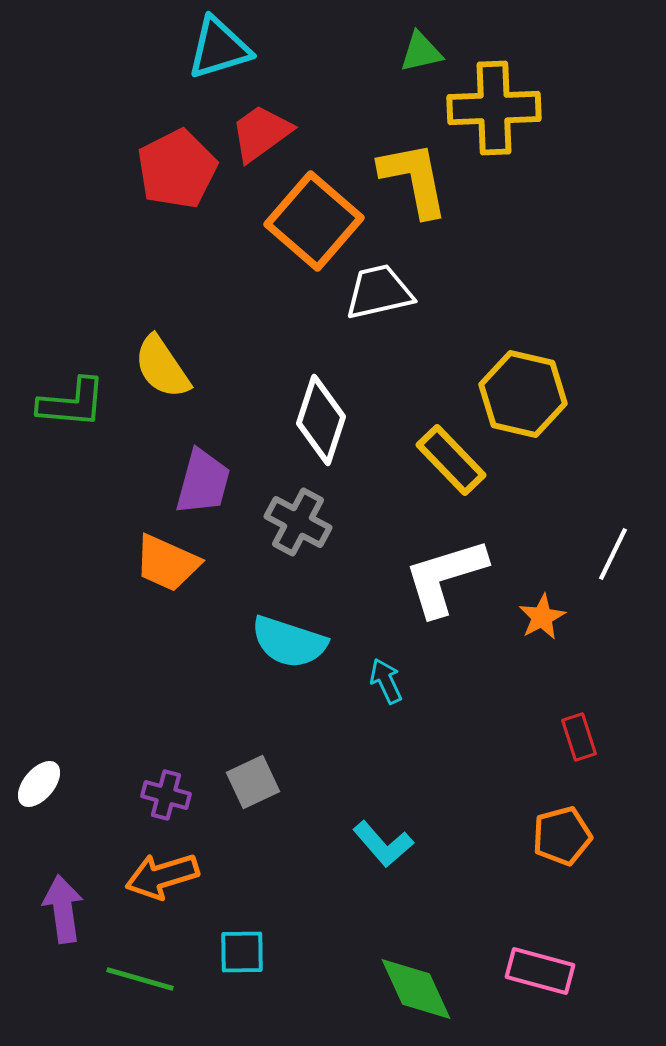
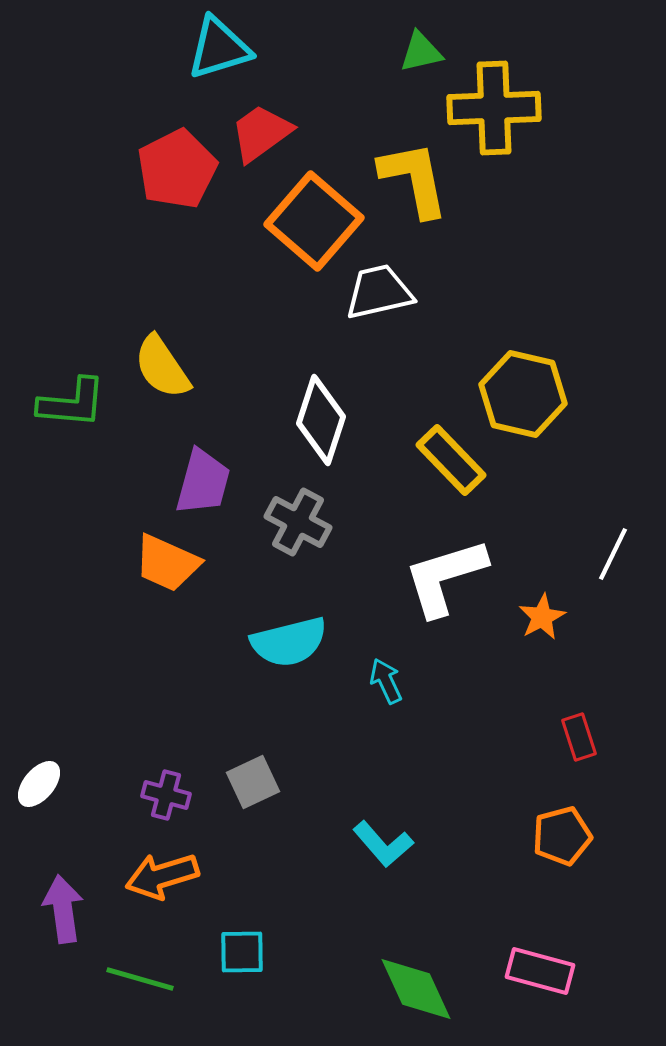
cyan semicircle: rotated 32 degrees counterclockwise
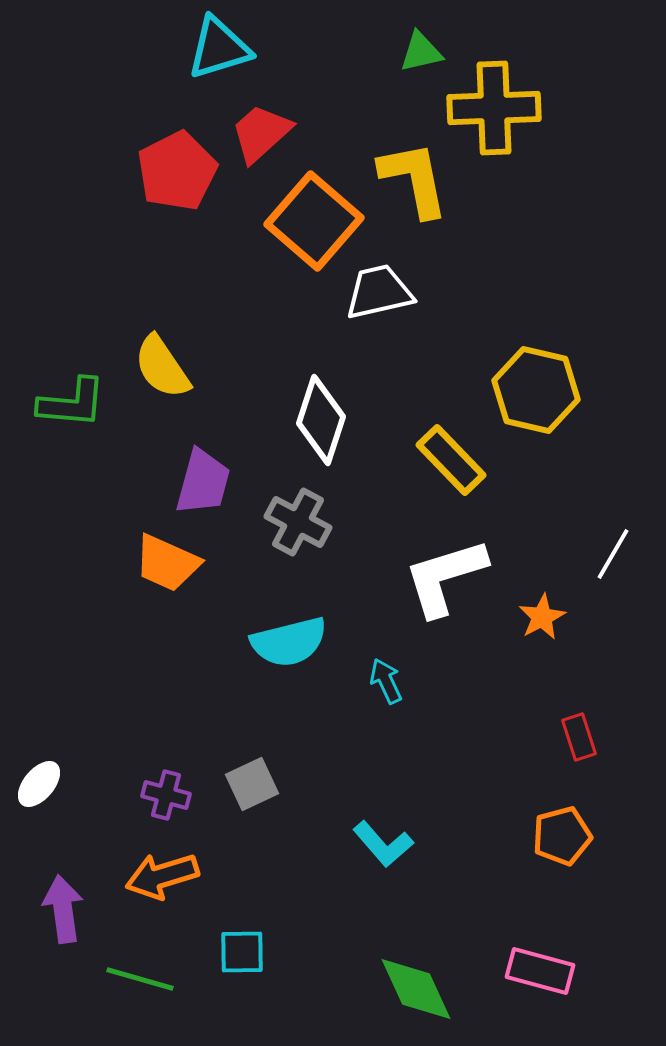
red trapezoid: rotated 6 degrees counterclockwise
red pentagon: moved 2 px down
yellow hexagon: moved 13 px right, 4 px up
white line: rotated 4 degrees clockwise
gray square: moved 1 px left, 2 px down
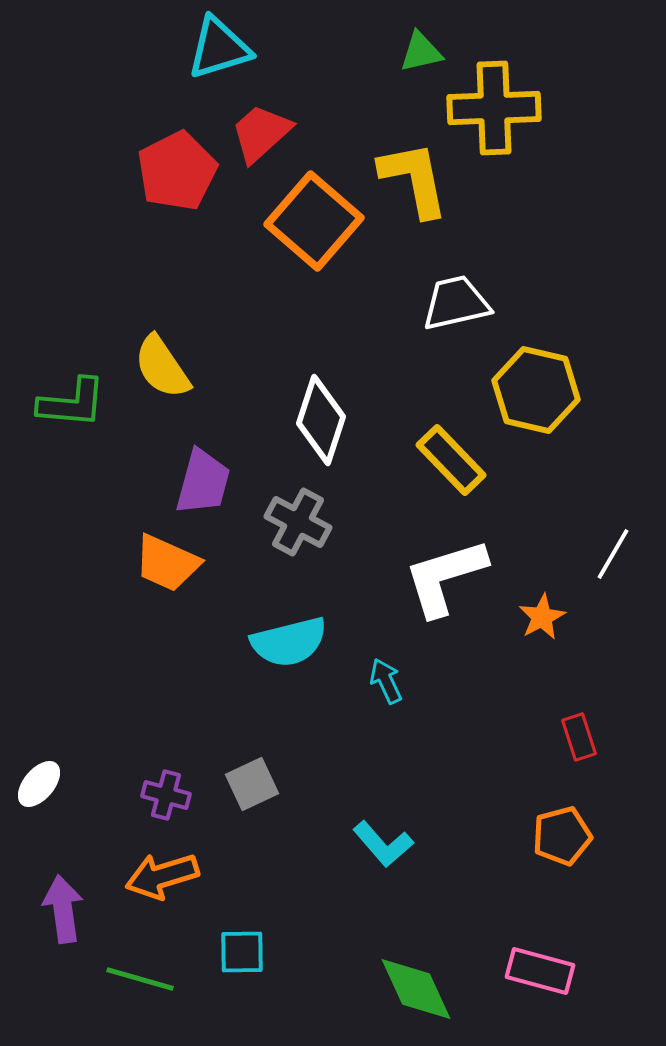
white trapezoid: moved 77 px right, 11 px down
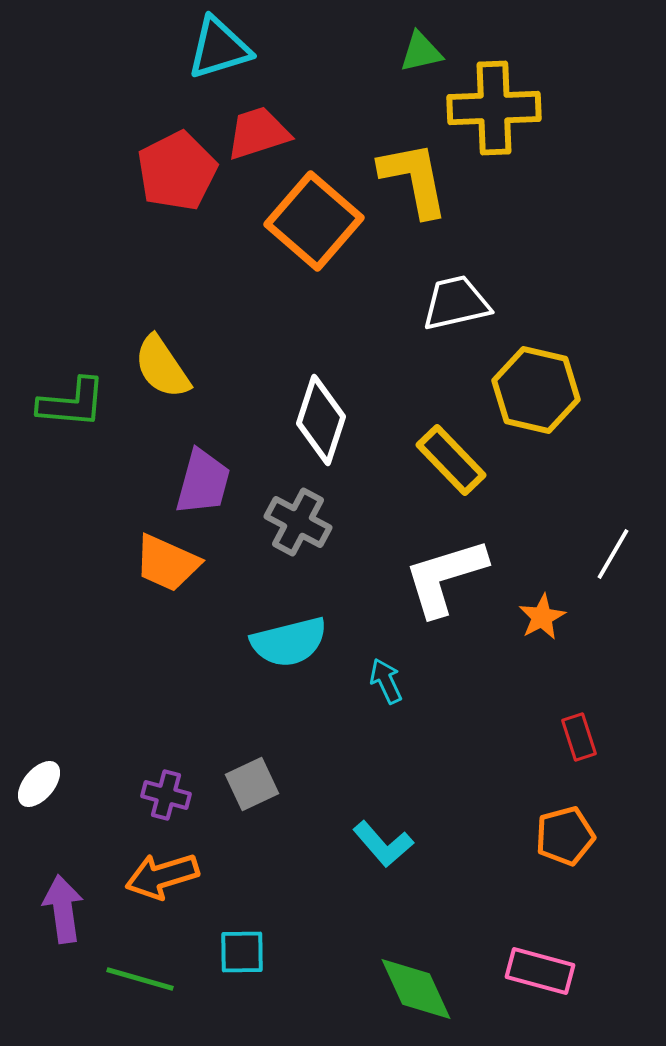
red trapezoid: moved 3 px left; rotated 24 degrees clockwise
orange pentagon: moved 3 px right
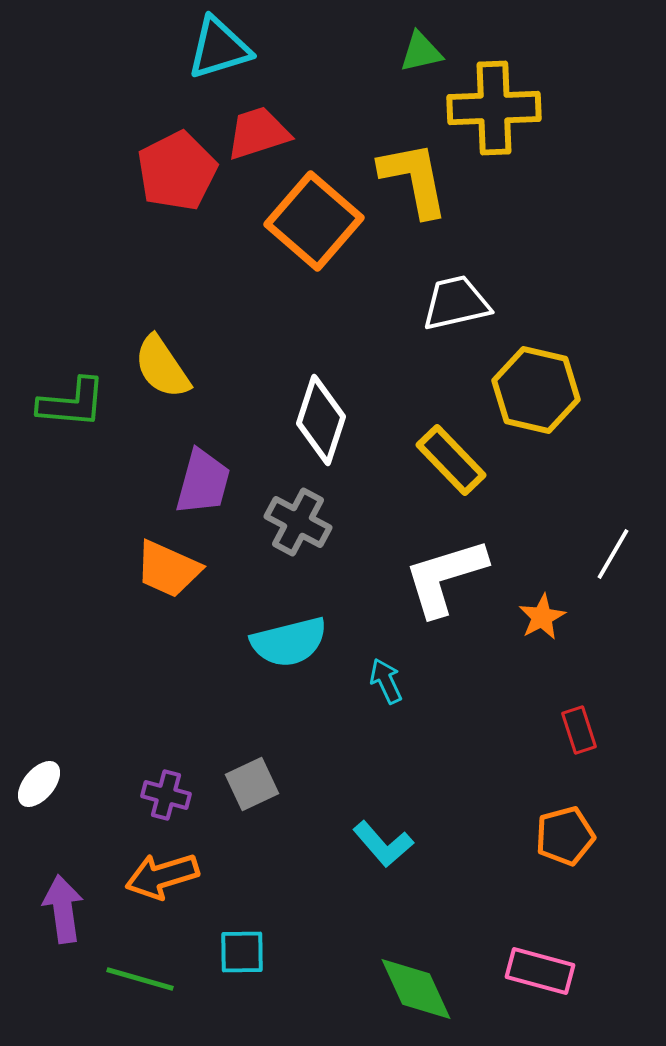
orange trapezoid: moved 1 px right, 6 px down
red rectangle: moved 7 px up
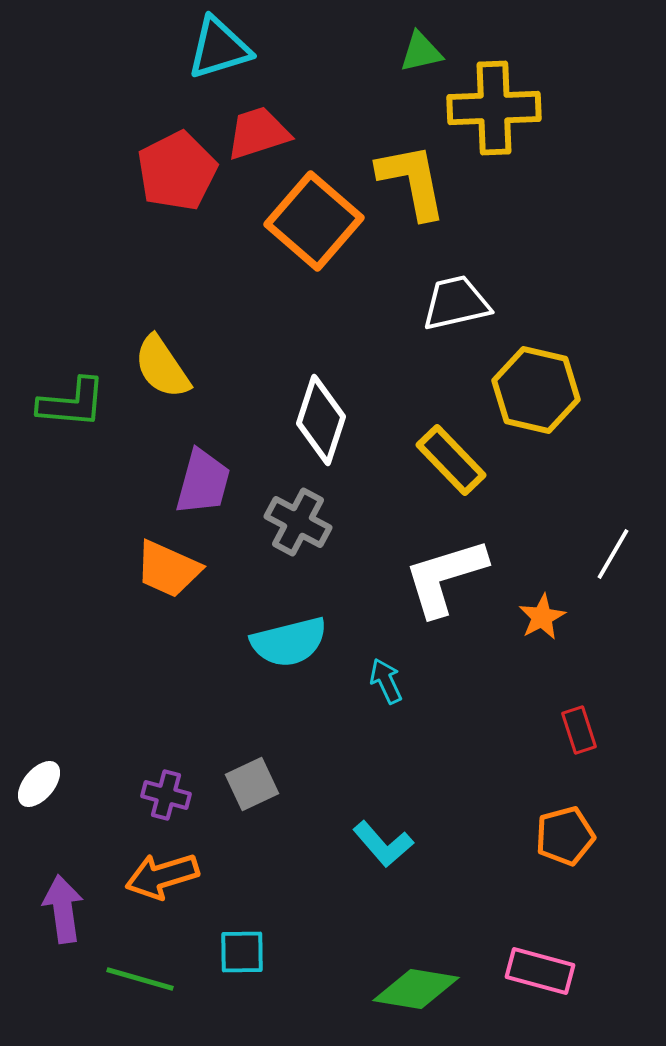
yellow L-shape: moved 2 px left, 2 px down
green diamond: rotated 56 degrees counterclockwise
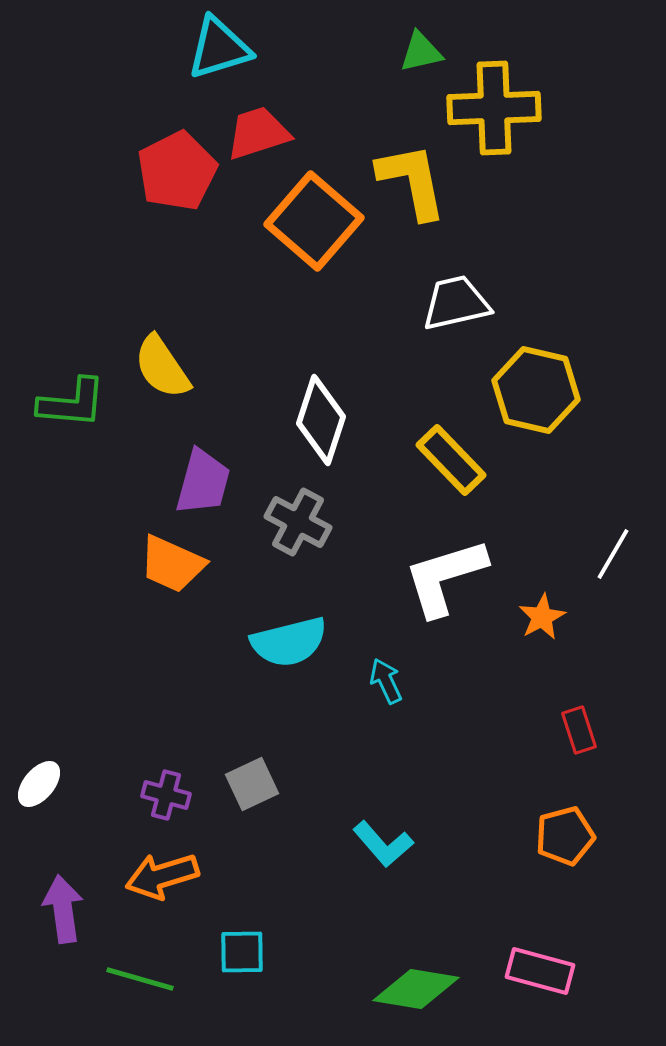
orange trapezoid: moved 4 px right, 5 px up
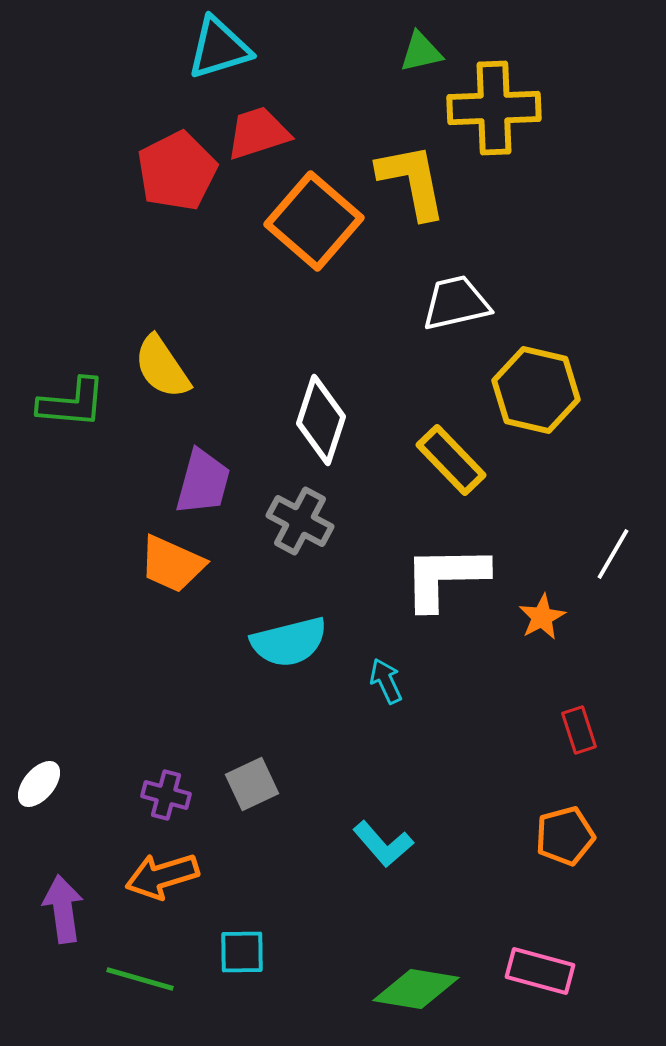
gray cross: moved 2 px right, 1 px up
white L-shape: rotated 16 degrees clockwise
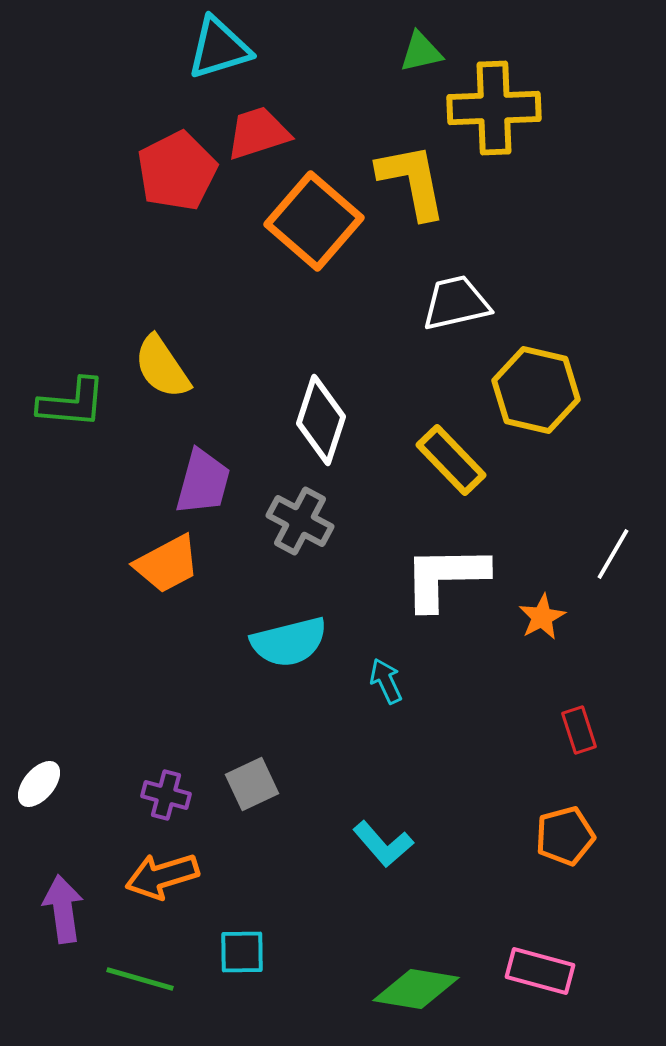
orange trapezoid: moved 5 px left; rotated 52 degrees counterclockwise
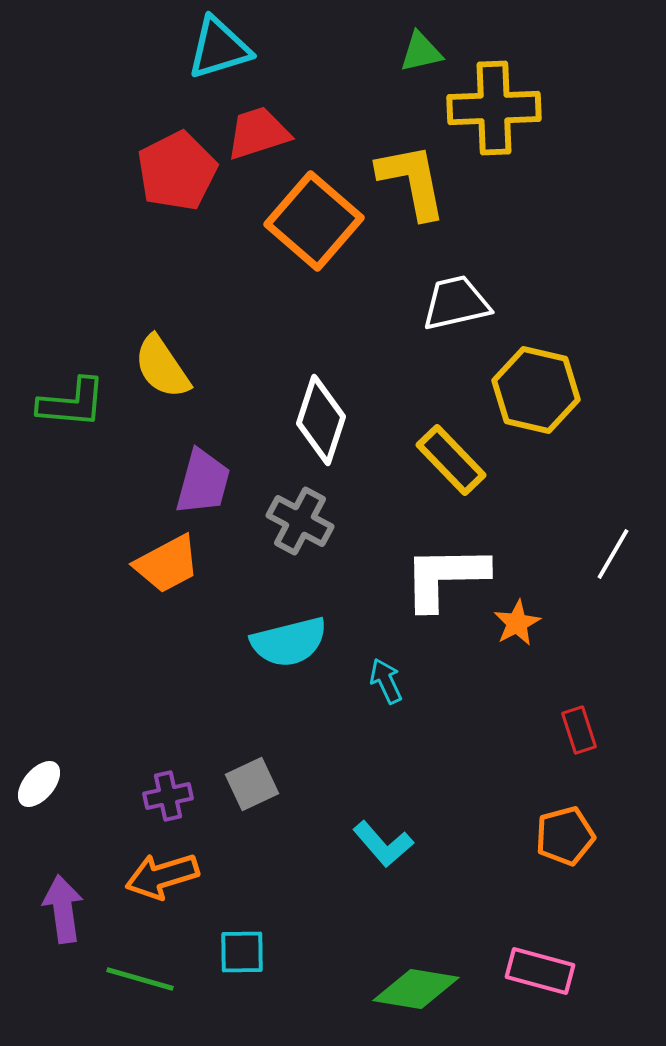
orange star: moved 25 px left, 6 px down
purple cross: moved 2 px right, 1 px down; rotated 27 degrees counterclockwise
